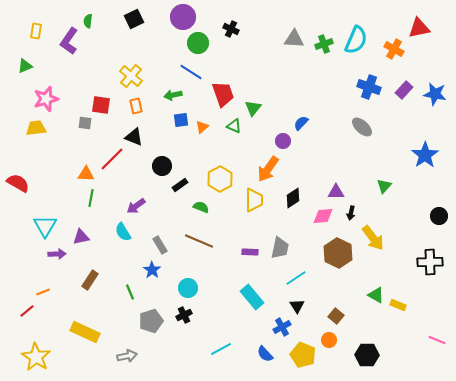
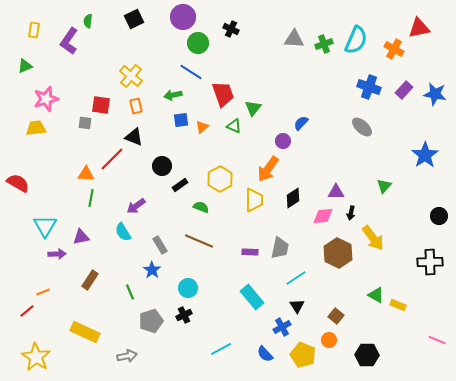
yellow rectangle at (36, 31): moved 2 px left, 1 px up
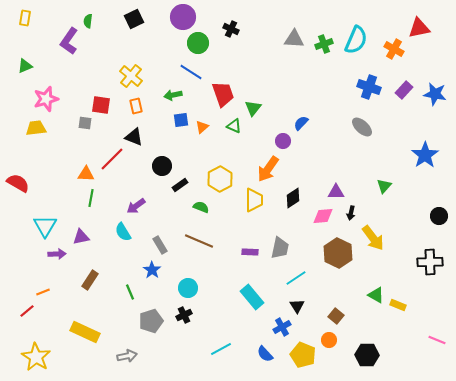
yellow rectangle at (34, 30): moved 9 px left, 12 px up
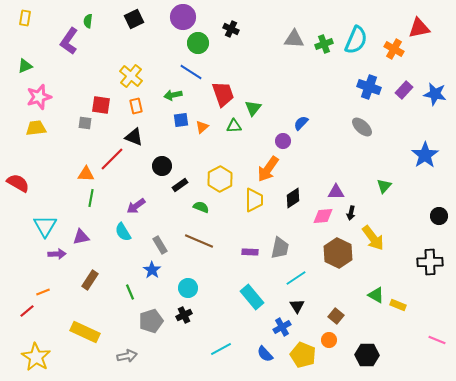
pink star at (46, 99): moved 7 px left, 2 px up
green triangle at (234, 126): rotated 28 degrees counterclockwise
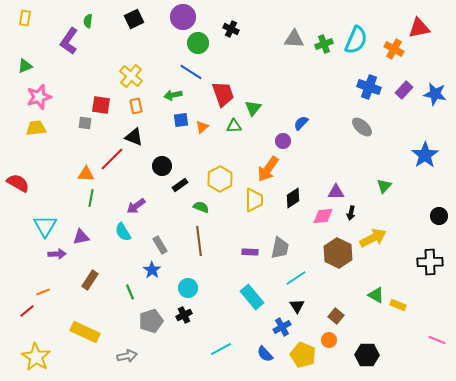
yellow arrow at (373, 238): rotated 80 degrees counterclockwise
brown line at (199, 241): rotated 60 degrees clockwise
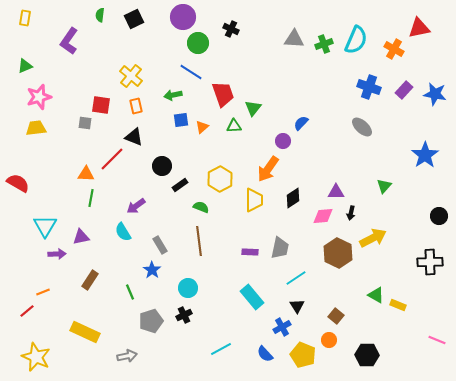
green semicircle at (88, 21): moved 12 px right, 6 px up
yellow star at (36, 357): rotated 8 degrees counterclockwise
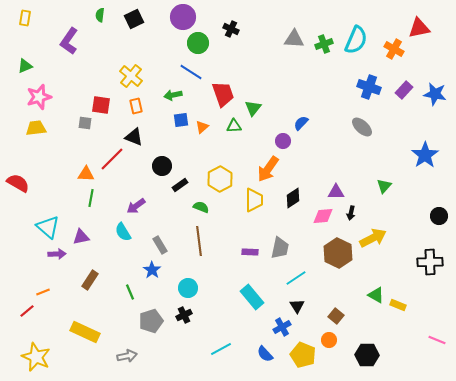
cyan triangle at (45, 226): moved 3 px right, 1 px down; rotated 20 degrees counterclockwise
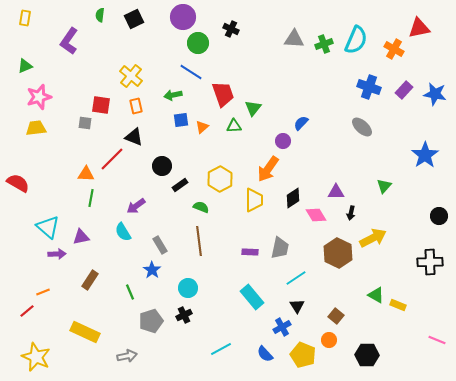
pink diamond at (323, 216): moved 7 px left, 1 px up; rotated 65 degrees clockwise
